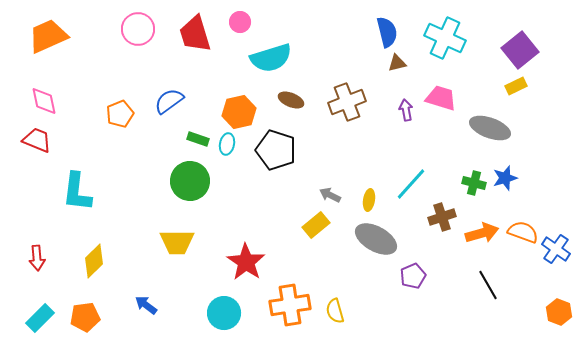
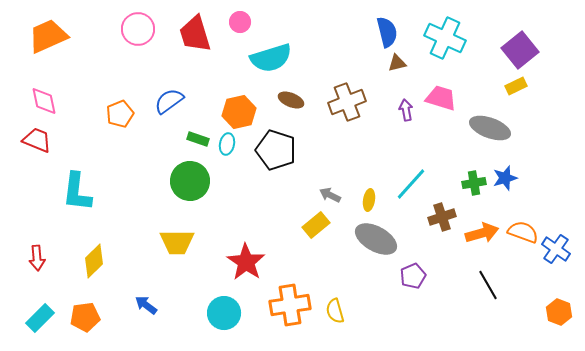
green cross at (474, 183): rotated 25 degrees counterclockwise
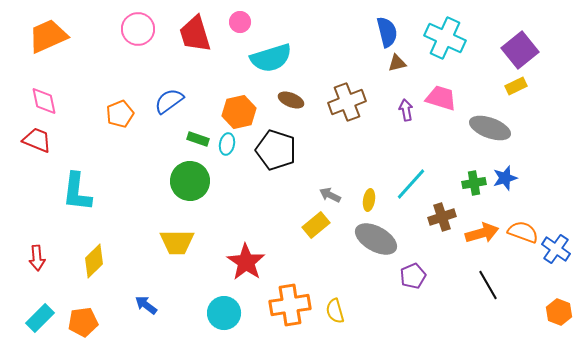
orange pentagon at (85, 317): moved 2 px left, 5 px down
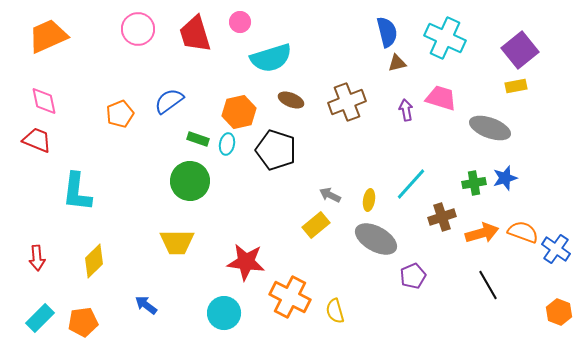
yellow rectangle at (516, 86): rotated 15 degrees clockwise
red star at (246, 262): rotated 27 degrees counterclockwise
orange cross at (290, 305): moved 8 px up; rotated 36 degrees clockwise
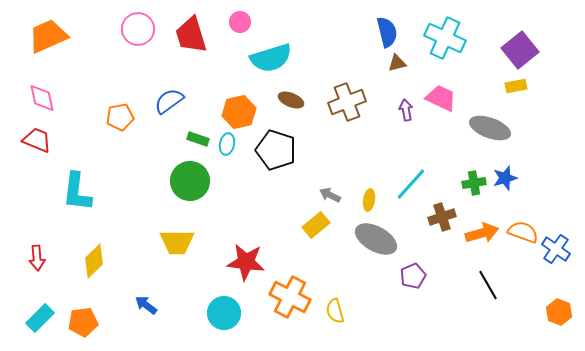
red trapezoid at (195, 34): moved 4 px left, 1 px down
pink trapezoid at (441, 98): rotated 8 degrees clockwise
pink diamond at (44, 101): moved 2 px left, 3 px up
orange pentagon at (120, 114): moved 3 px down; rotated 12 degrees clockwise
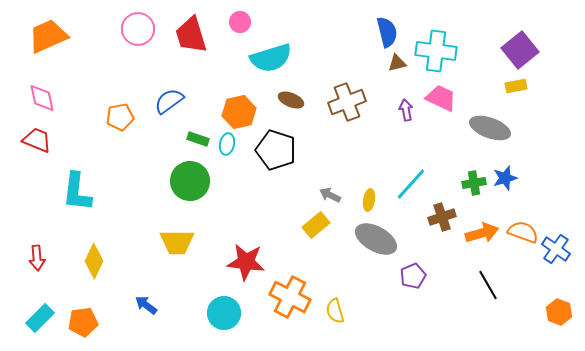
cyan cross at (445, 38): moved 9 px left, 13 px down; rotated 18 degrees counterclockwise
yellow diamond at (94, 261): rotated 20 degrees counterclockwise
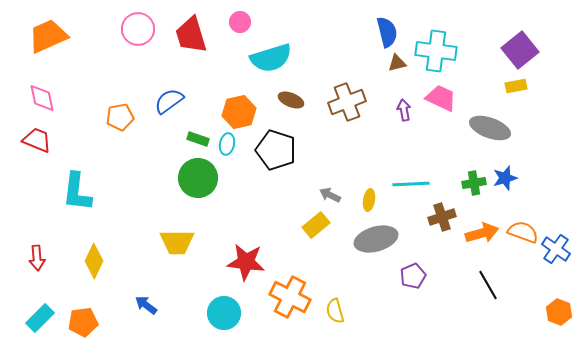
purple arrow at (406, 110): moved 2 px left
green circle at (190, 181): moved 8 px right, 3 px up
cyan line at (411, 184): rotated 45 degrees clockwise
gray ellipse at (376, 239): rotated 45 degrees counterclockwise
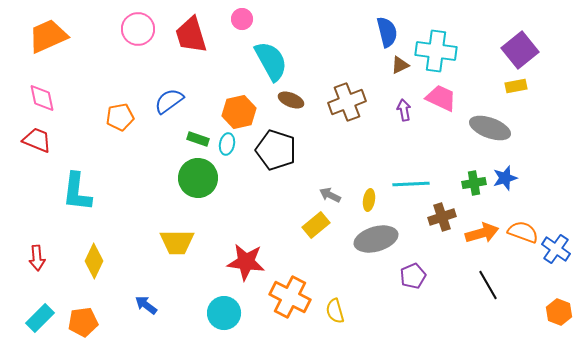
pink circle at (240, 22): moved 2 px right, 3 px up
cyan semicircle at (271, 58): moved 3 px down; rotated 102 degrees counterclockwise
brown triangle at (397, 63): moved 3 px right, 2 px down; rotated 12 degrees counterclockwise
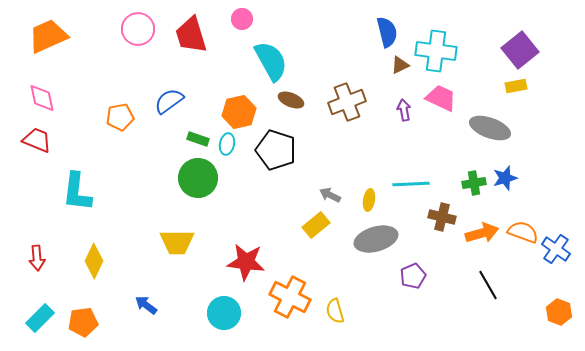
brown cross at (442, 217): rotated 32 degrees clockwise
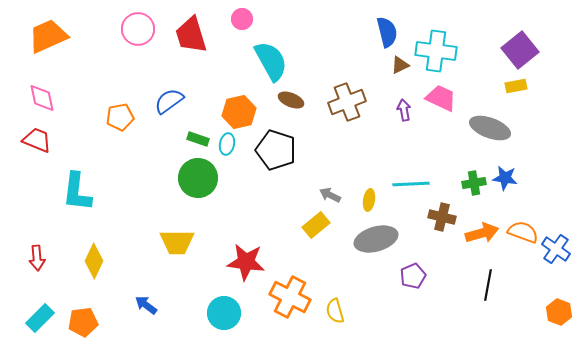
blue star at (505, 178): rotated 25 degrees clockwise
black line at (488, 285): rotated 40 degrees clockwise
